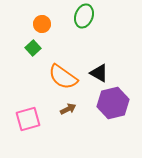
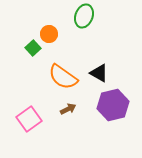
orange circle: moved 7 px right, 10 px down
purple hexagon: moved 2 px down
pink square: moved 1 px right; rotated 20 degrees counterclockwise
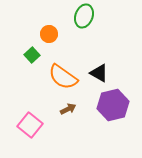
green square: moved 1 px left, 7 px down
pink square: moved 1 px right, 6 px down; rotated 15 degrees counterclockwise
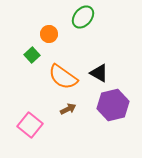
green ellipse: moved 1 px left, 1 px down; rotated 20 degrees clockwise
